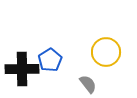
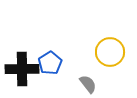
yellow circle: moved 4 px right
blue pentagon: moved 3 px down
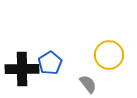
yellow circle: moved 1 px left, 3 px down
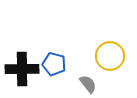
yellow circle: moved 1 px right, 1 px down
blue pentagon: moved 4 px right, 1 px down; rotated 25 degrees counterclockwise
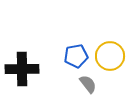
blue pentagon: moved 22 px right, 8 px up; rotated 25 degrees counterclockwise
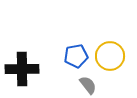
gray semicircle: moved 1 px down
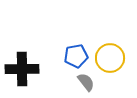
yellow circle: moved 2 px down
gray semicircle: moved 2 px left, 3 px up
